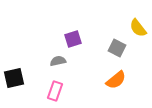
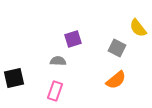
gray semicircle: rotated 14 degrees clockwise
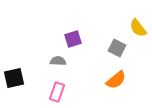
pink rectangle: moved 2 px right, 1 px down
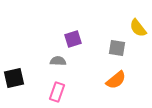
gray square: rotated 18 degrees counterclockwise
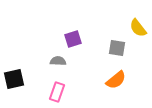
black square: moved 1 px down
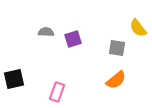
gray semicircle: moved 12 px left, 29 px up
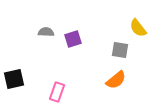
gray square: moved 3 px right, 2 px down
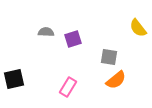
gray square: moved 11 px left, 7 px down
pink rectangle: moved 11 px right, 5 px up; rotated 12 degrees clockwise
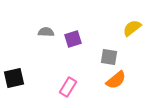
yellow semicircle: moved 6 px left; rotated 90 degrees clockwise
black square: moved 1 px up
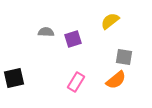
yellow semicircle: moved 22 px left, 7 px up
gray square: moved 15 px right
pink rectangle: moved 8 px right, 5 px up
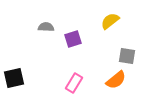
gray semicircle: moved 5 px up
gray square: moved 3 px right, 1 px up
pink rectangle: moved 2 px left, 1 px down
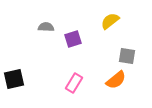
black square: moved 1 px down
